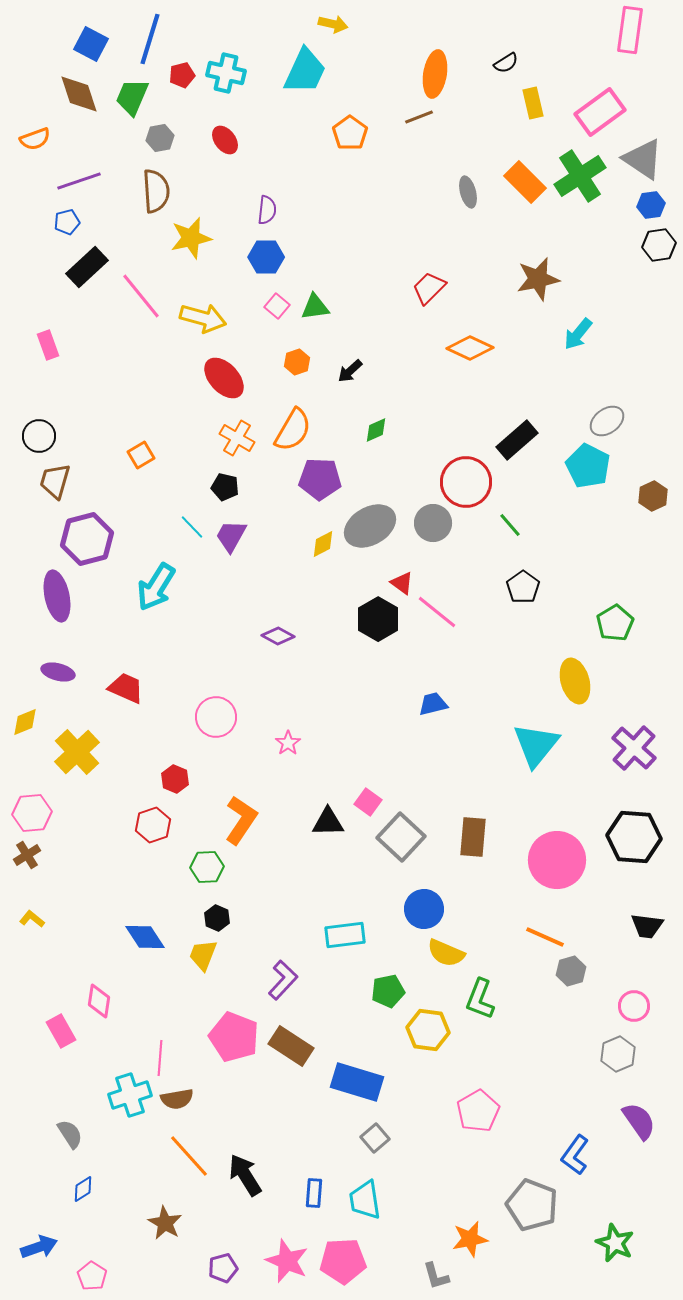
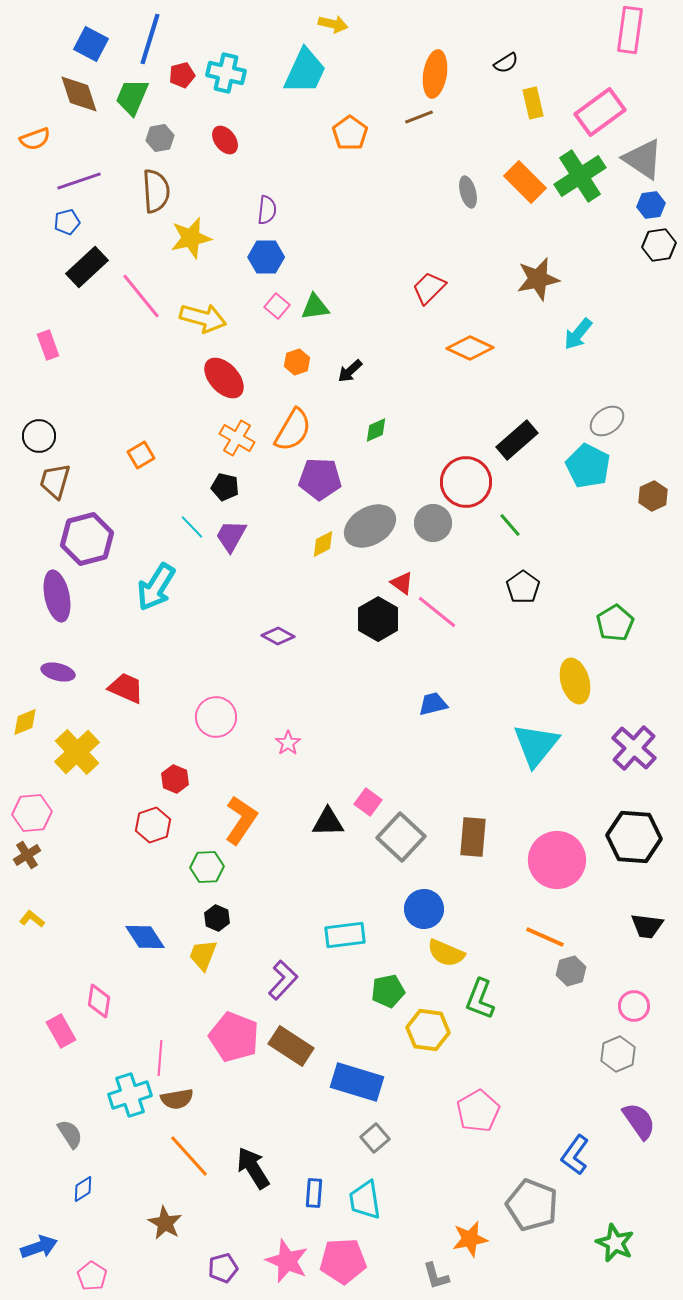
black arrow at (245, 1175): moved 8 px right, 7 px up
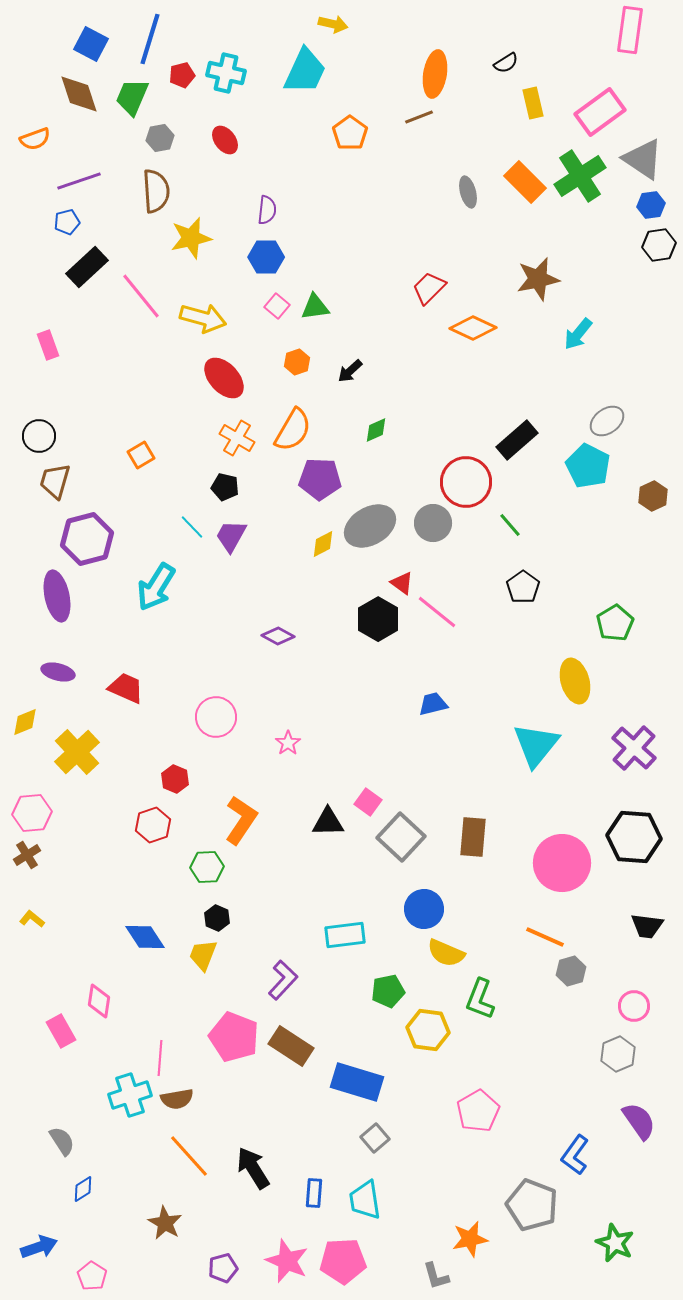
orange diamond at (470, 348): moved 3 px right, 20 px up
pink circle at (557, 860): moved 5 px right, 3 px down
gray semicircle at (70, 1134): moved 8 px left, 7 px down
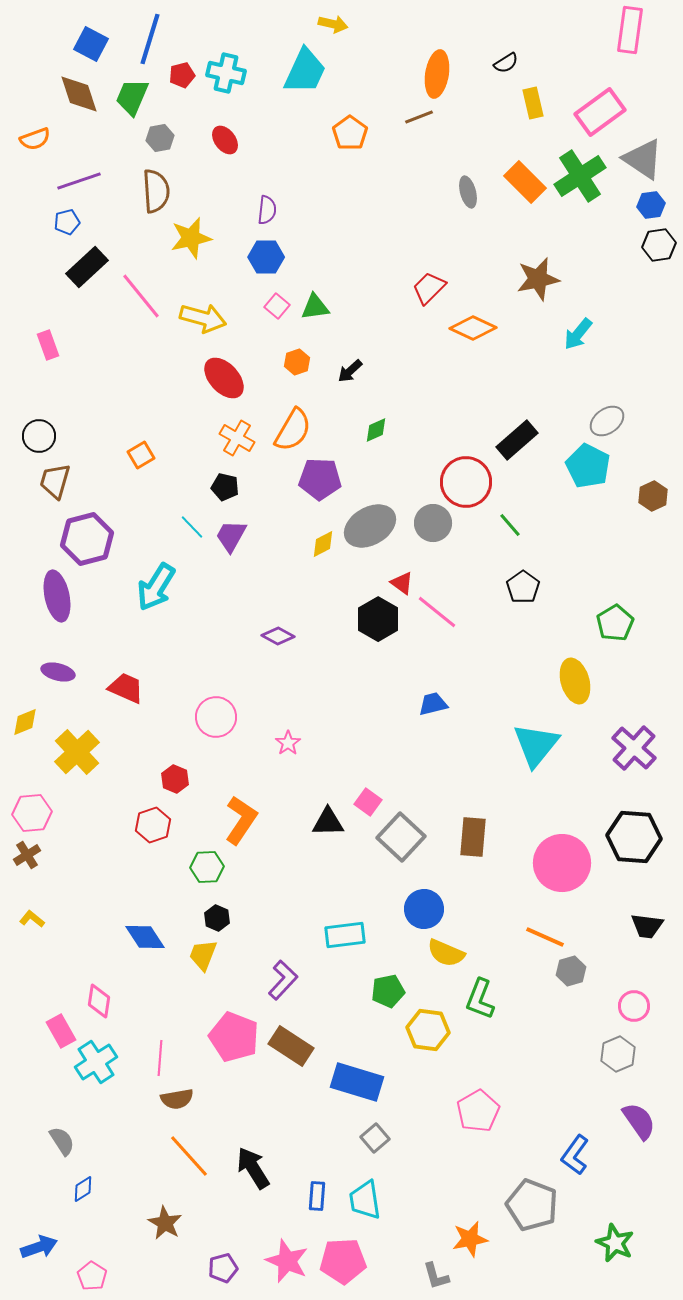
orange ellipse at (435, 74): moved 2 px right
cyan cross at (130, 1095): moved 34 px left, 33 px up; rotated 15 degrees counterclockwise
blue rectangle at (314, 1193): moved 3 px right, 3 px down
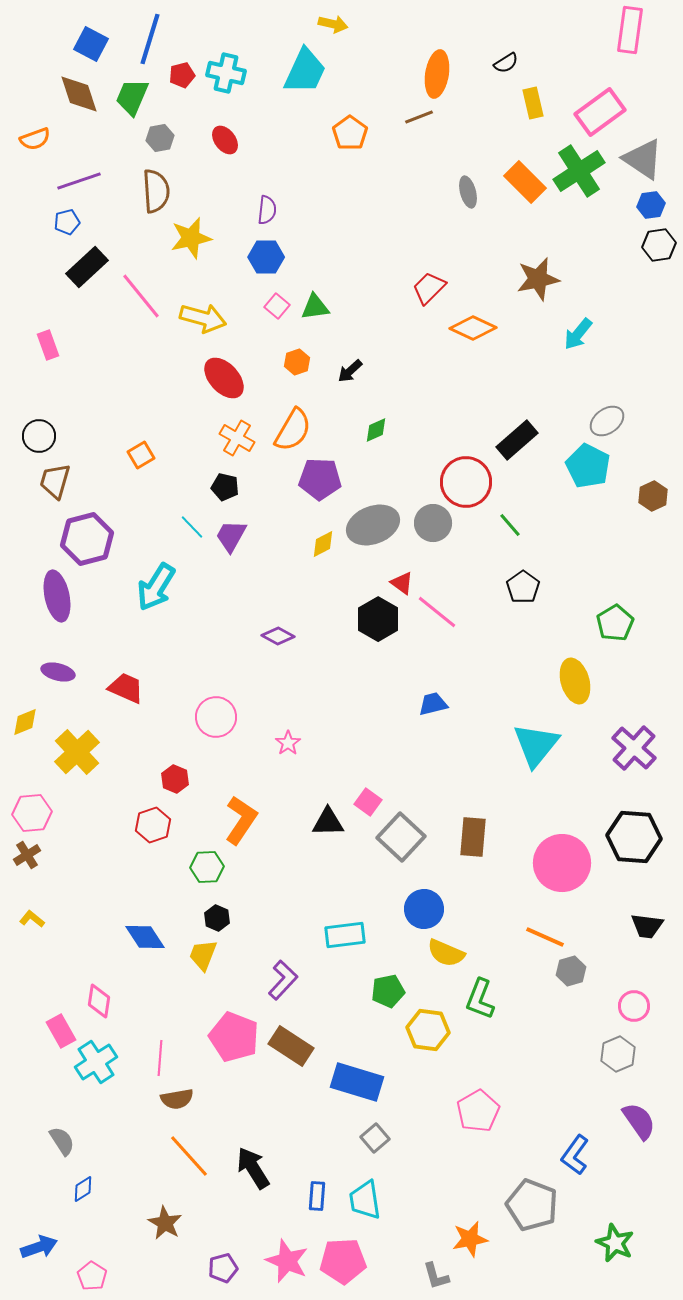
green cross at (580, 176): moved 1 px left, 5 px up
gray ellipse at (370, 526): moved 3 px right, 1 px up; rotated 9 degrees clockwise
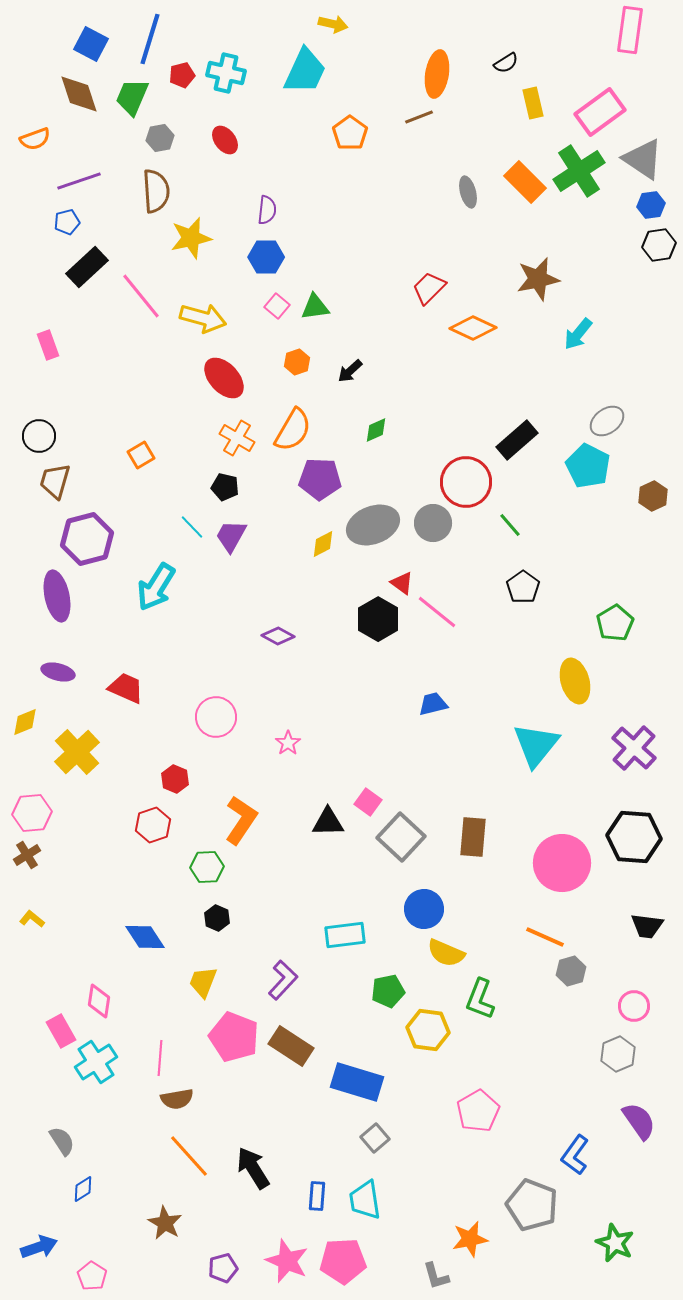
yellow trapezoid at (203, 955): moved 27 px down
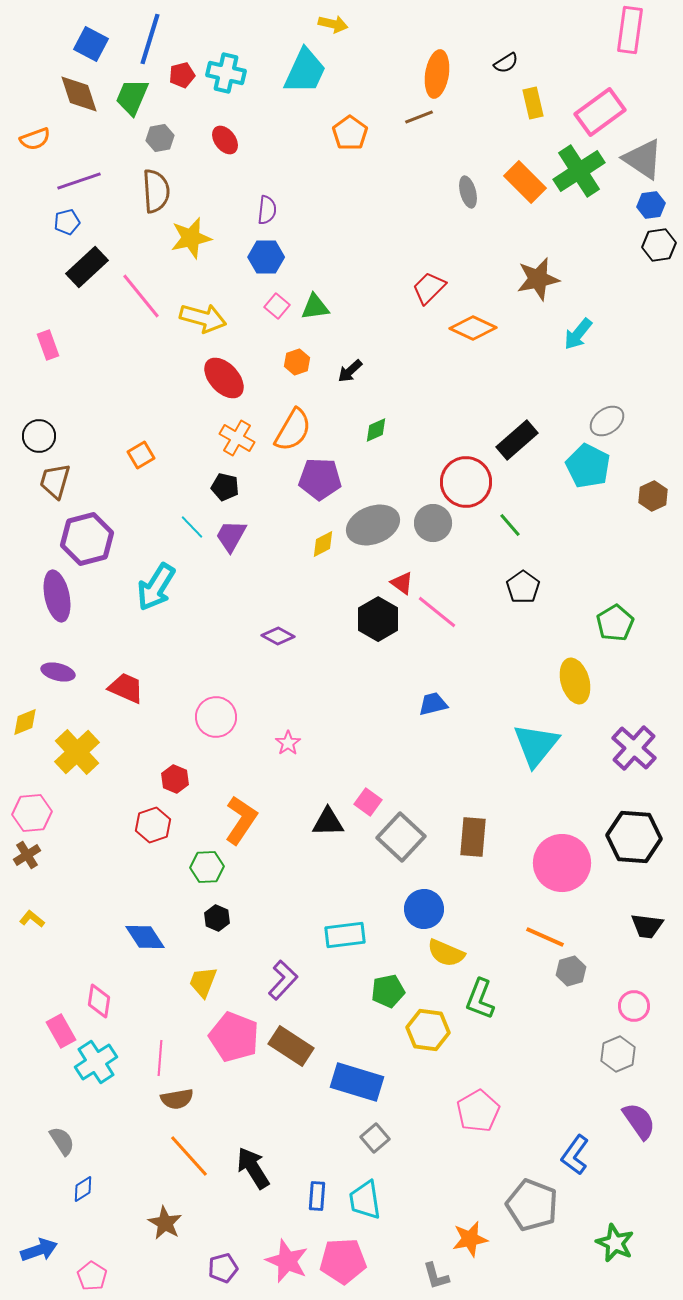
blue arrow at (39, 1247): moved 3 px down
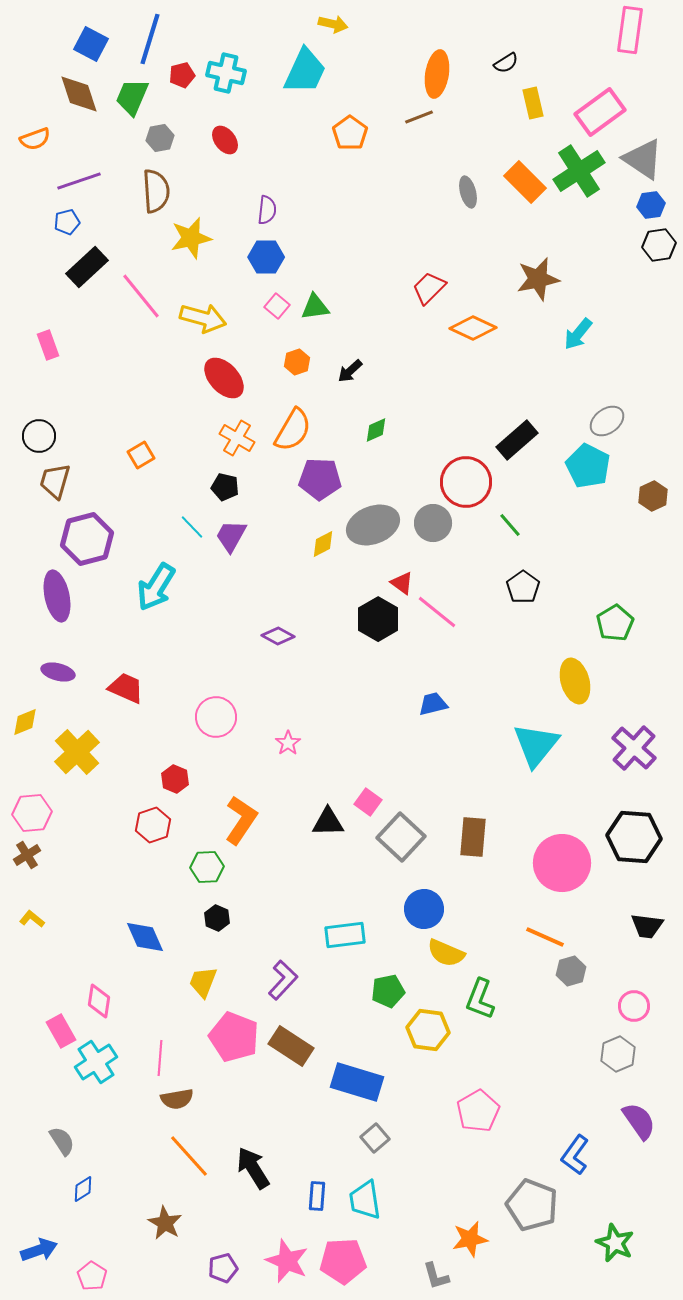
blue diamond at (145, 937): rotated 9 degrees clockwise
